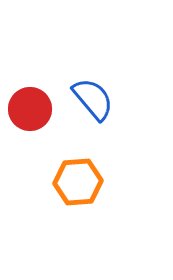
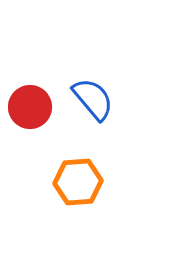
red circle: moved 2 px up
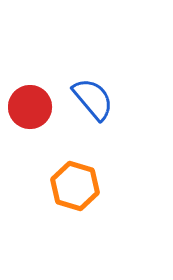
orange hexagon: moved 3 px left, 4 px down; rotated 21 degrees clockwise
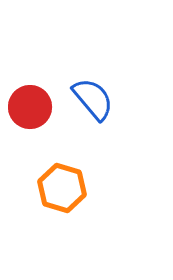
orange hexagon: moved 13 px left, 2 px down
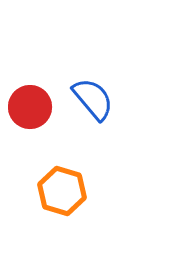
orange hexagon: moved 3 px down
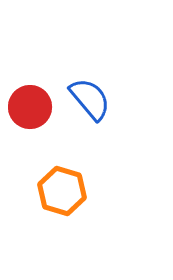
blue semicircle: moved 3 px left
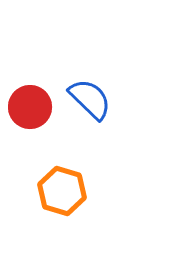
blue semicircle: rotated 6 degrees counterclockwise
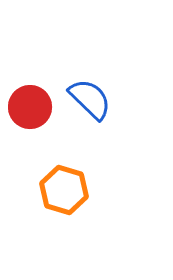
orange hexagon: moved 2 px right, 1 px up
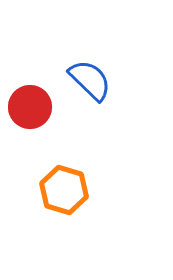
blue semicircle: moved 19 px up
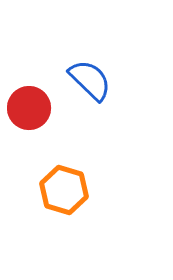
red circle: moved 1 px left, 1 px down
